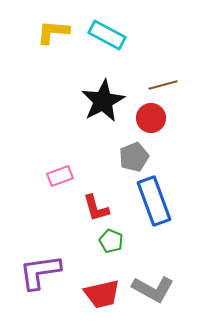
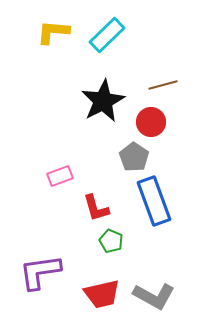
cyan rectangle: rotated 72 degrees counterclockwise
red circle: moved 4 px down
gray pentagon: rotated 16 degrees counterclockwise
gray L-shape: moved 1 px right, 7 px down
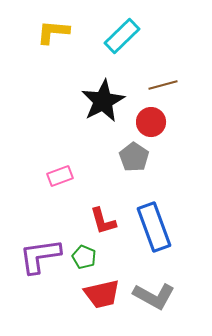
cyan rectangle: moved 15 px right, 1 px down
blue rectangle: moved 26 px down
red L-shape: moved 7 px right, 13 px down
green pentagon: moved 27 px left, 16 px down
purple L-shape: moved 16 px up
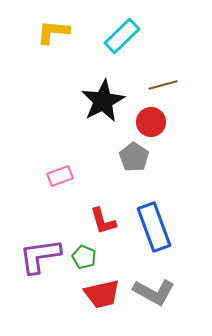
gray L-shape: moved 4 px up
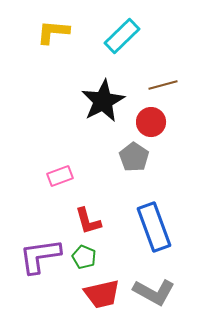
red L-shape: moved 15 px left
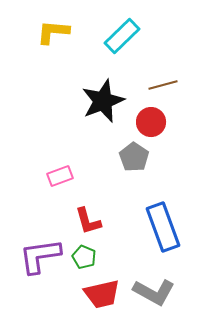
black star: rotated 6 degrees clockwise
blue rectangle: moved 9 px right
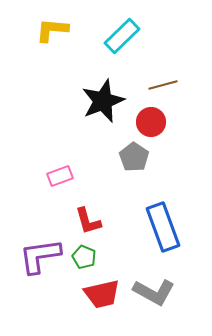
yellow L-shape: moved 1 px left, 2 px up
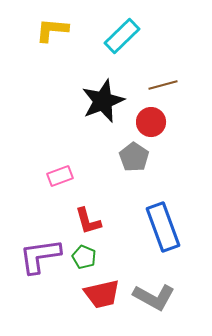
gray L-shape: moved 5 px down
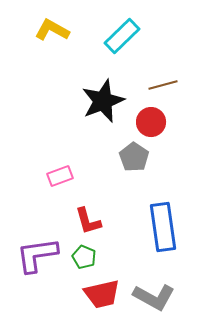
yellow L-shape: rotated 24 degrees clockwise
blue rectangle: rotated 12 degrees clockwise
purple L-shape: moved 3 px left, 1 px up
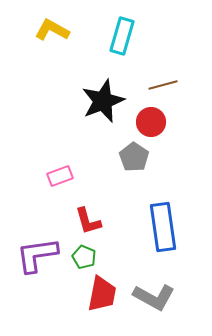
cyan rectangle: rotated 30 degrees counterclockwise
red trapezoid: rotated 66 degrees counterclockwise
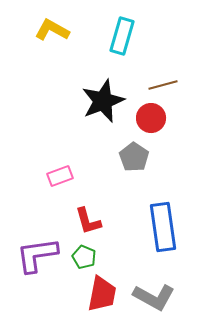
red circle: moved 4 px up
